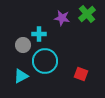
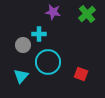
purple star: moved 9 px left, 6 px up
cyan circle: moved 3 px right, 1 px down
cyan triangle: rotated 21 degrees counterclockwise
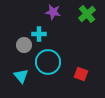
gray circle: moved 1 px right
cyan triangle: rotated 21 degrees counterclockwise
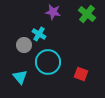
green cross: rotated 12 degrees counterclockwise
cyan cross: rotated 32 degrees clockwise
cyan triangle: moved 1 px left, 1 px down
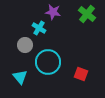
cyan cross: moved 6 px up
gray circle: moved 1 px right
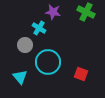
green cross: moved 1 px left, 2 px up; rotated 12 degrees counterclockwise
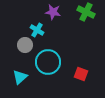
cyan cross: moved 2 px left, 2 px down
cyan triangle: rotated 28 degrees clockwise
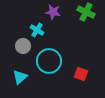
gray circle: moved 2 px left, 1 px down
cyan circle: moved 1 px right, 1 px up
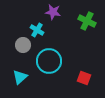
green cross: moved 1 px right, 9 px down
gray circle: moved 1 px up
red square: moved 3 px right, 4 px down
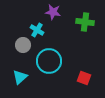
green cross: moved 2 px left, 1 px down; rotated 18 degrees counterclockwise
